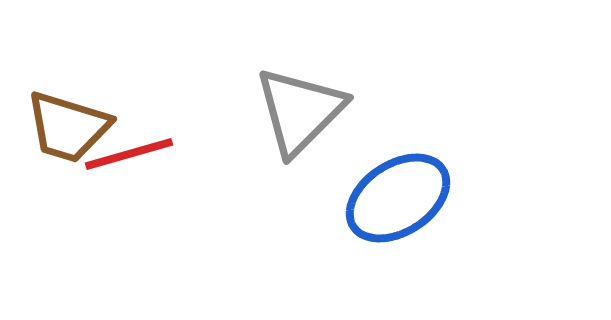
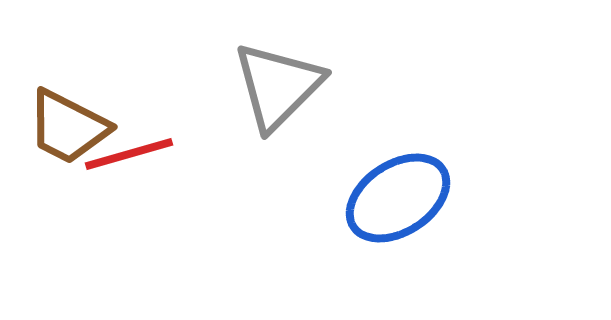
gray triangle: moved 22 px left, 25 px up
brown trapezoid: rotated 10 degrees clockwise
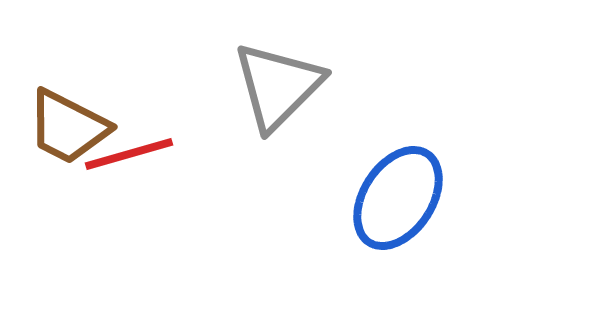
blue ellipse: rotated 24 degrees counterclockwise
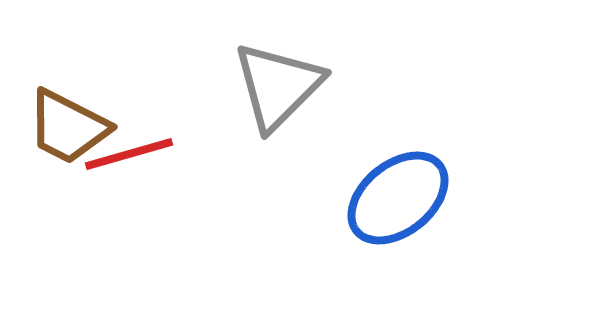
blue ellipse: rotated 18 degrees clockwise
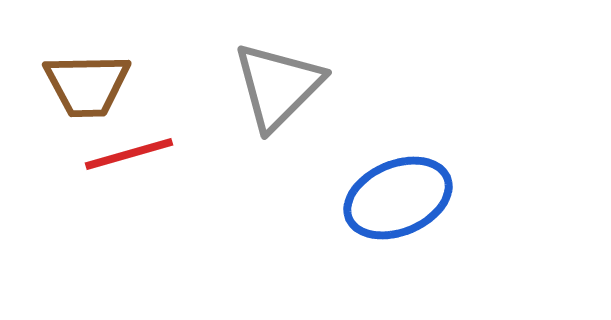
brown trapezoid: moved 19 px right, 42 px up; rotated 28 degrees counterclockwise
blue ellipse: rotated 16 degrees clockwise
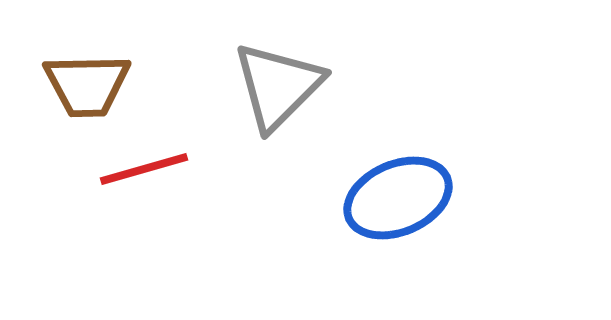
red line: moved 15 px right, 15 px down
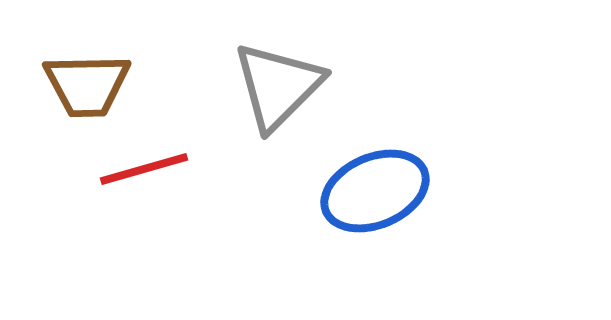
blue ellipse: moved 23 px left, 7 px up
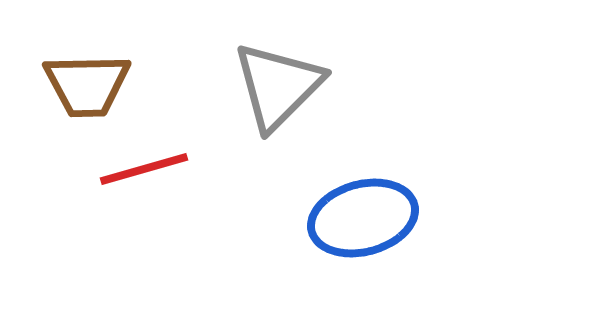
blue ellipse: moved 12 px left, 27 px down; rotated 8 degrees clockwise
